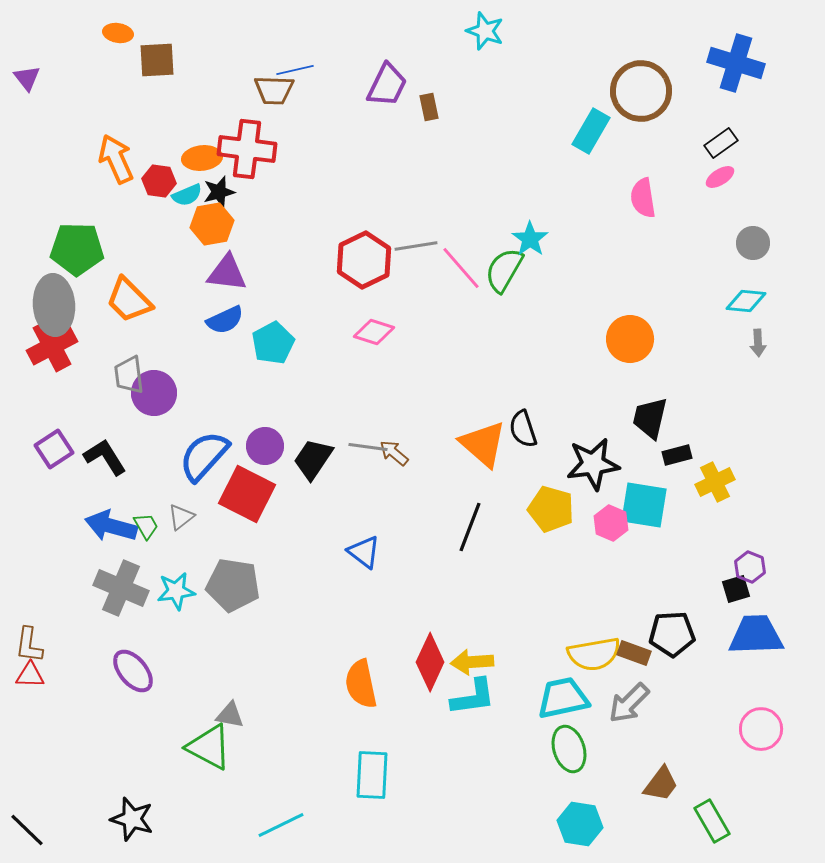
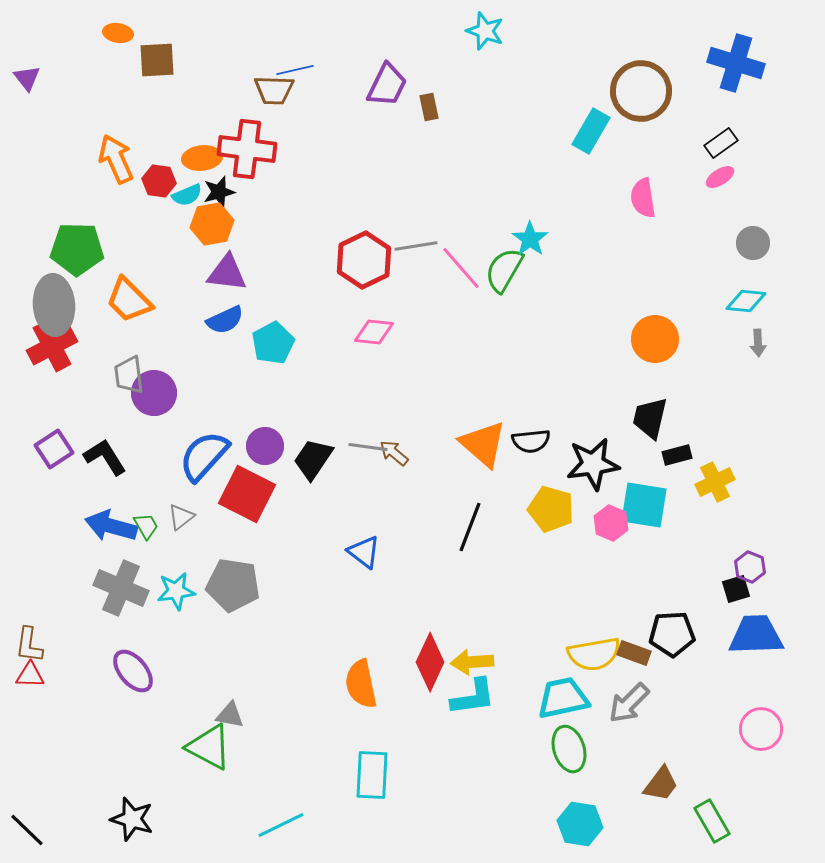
pink diamond at (374, 332): rotated 12 degrees counterclockwise
orange circle at (630, 339): moved 25 px right
black semicircle at (523, 429): moved 8 px right, 12 px down; rotated 78 degrees counterclockwise
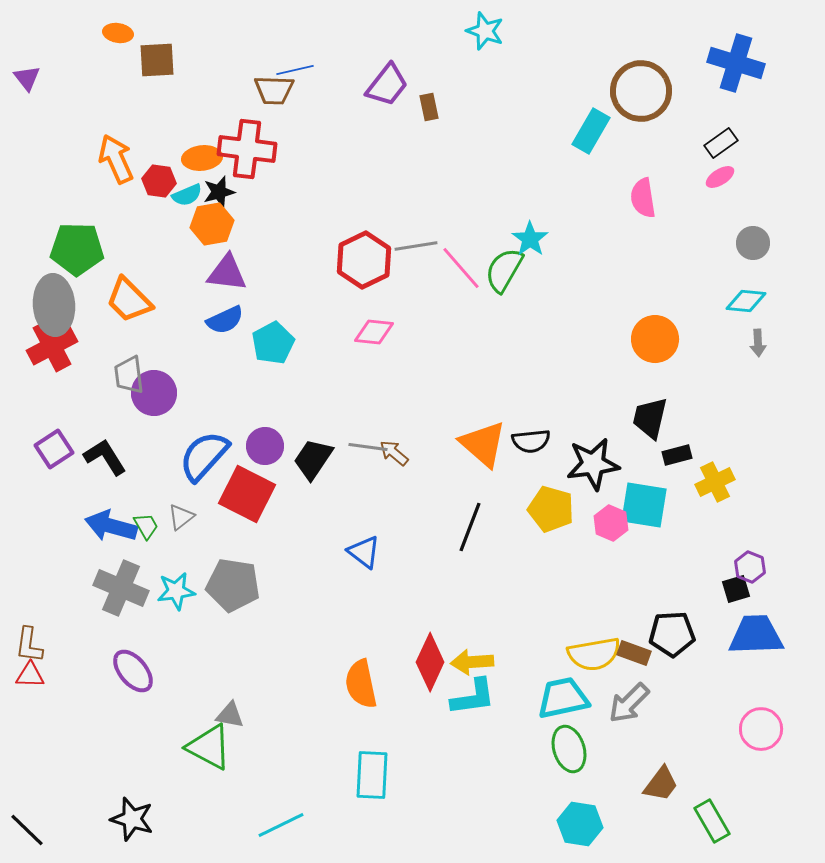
purple trapezoid at (387, 85): rotated 12 degrees clockwise
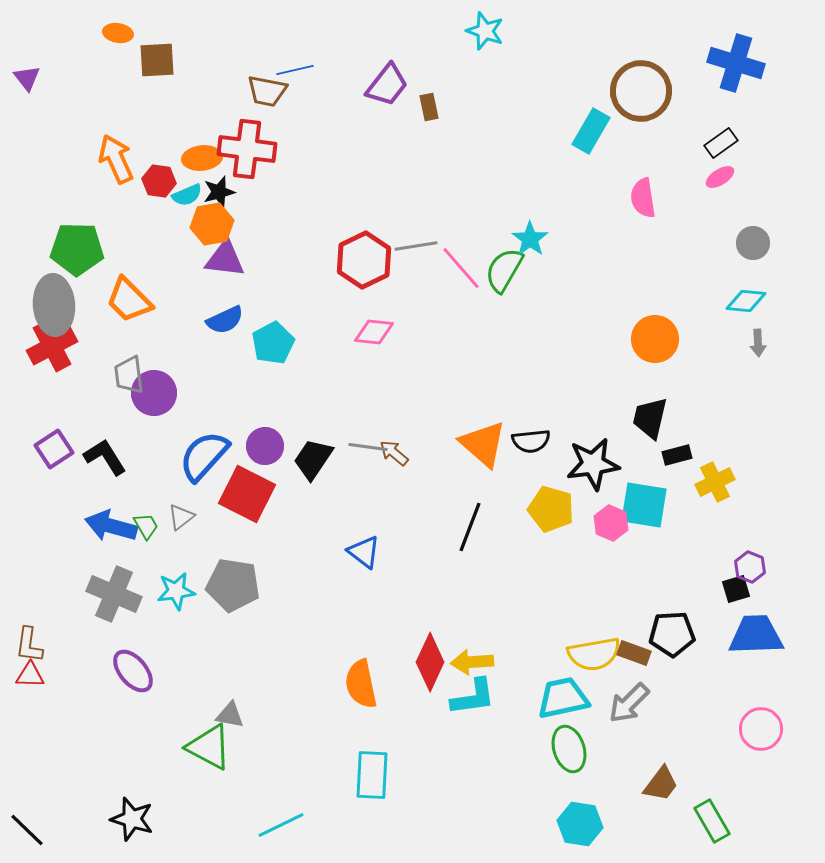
brown trapezoid at (274, 90): moved 7 px left, 1 px down; rotated 9 degrees clockwise
purple triangle at (227, 273): moved 2 px left, 14 px up
gray cross at (121, 588): moved 7 px left, 6 px down
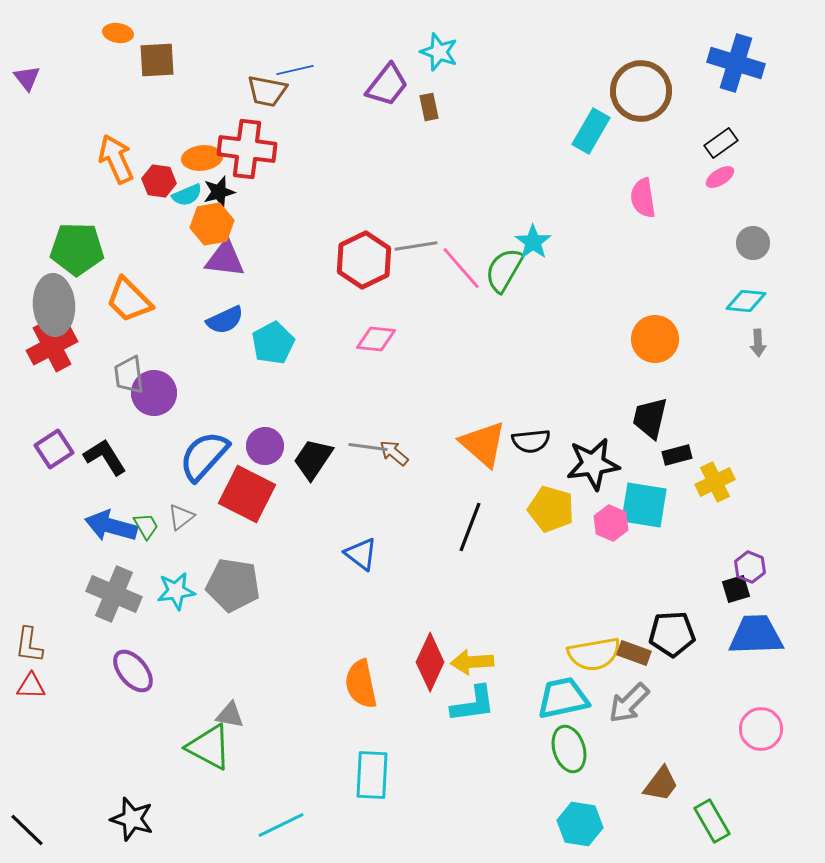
cyan star at (485, 31): moved 46 px left, 21 px down
cyan star at (530, 239): moved 3 px right, 3 px down
pink diamond at (374, 332): moved 2 px right, 7 px down
blue triangle at (364, 552): moved 3 px left, 2 px down
red triangle at (30, 675): moved 1 px right, 11 px down
cyan L-shape at (473, 697): moved 7 px down
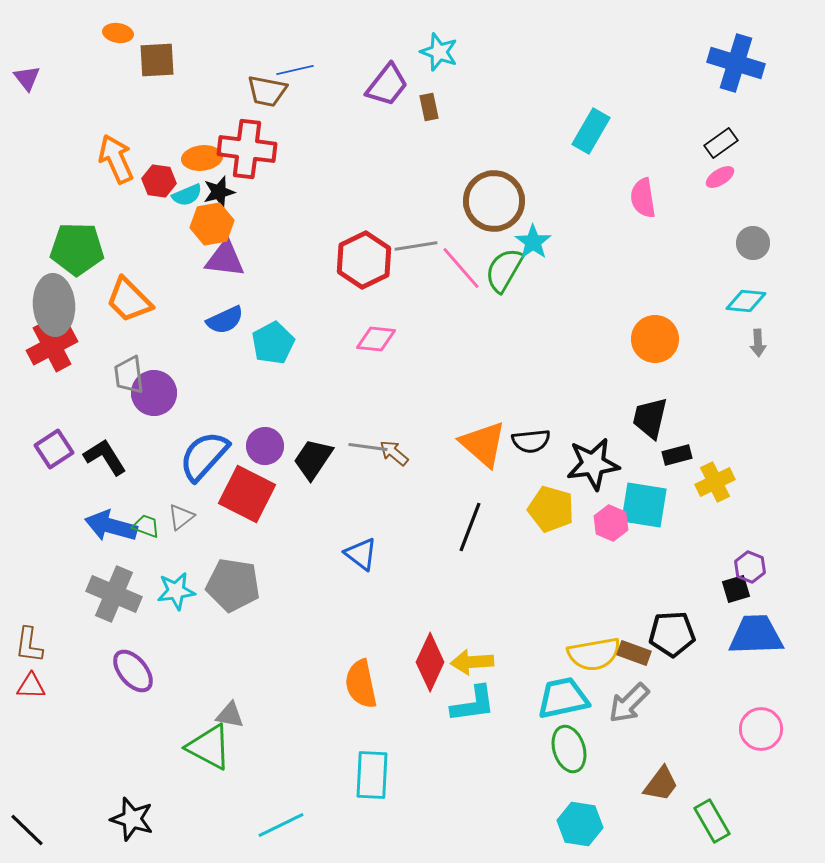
brown circle at (641, 91): moved 147 px left, 110 px down
green trapezoid at (146, 526): rotated 40 degrees counterclockwise
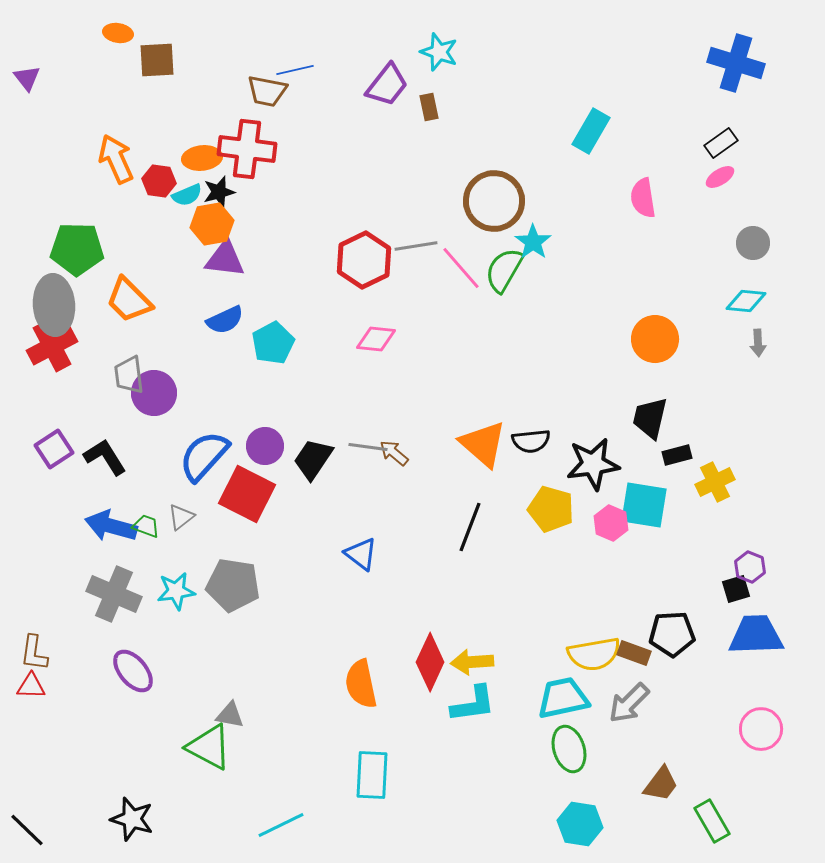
brown L-shape at (29, 645): moved 5 px right, 8 px down
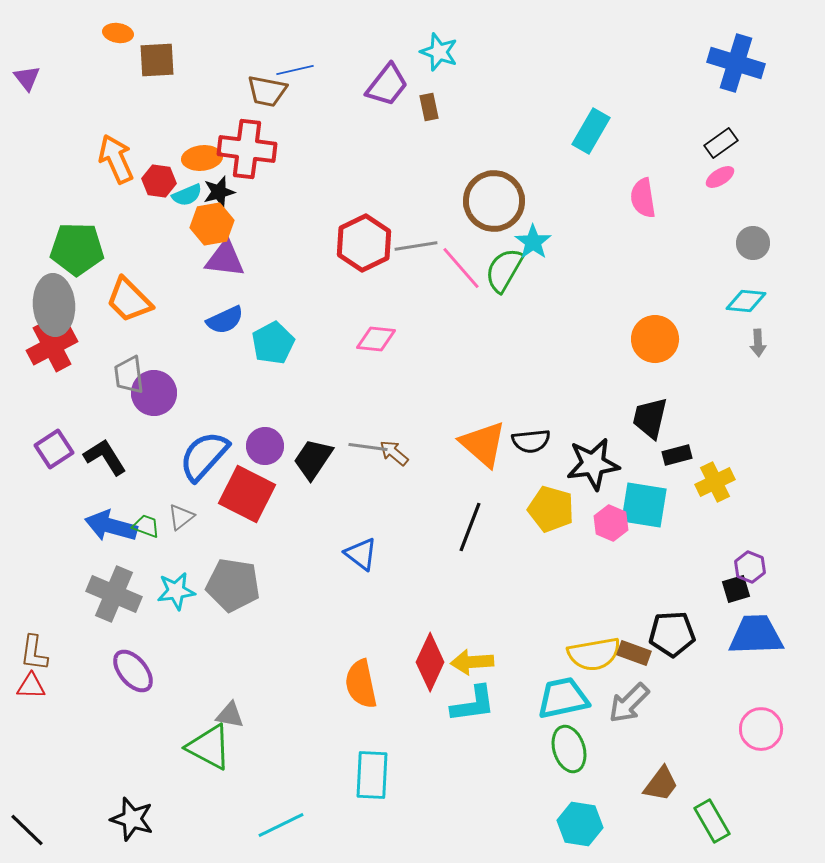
red hexagon at (364, 260): moved 17 px up
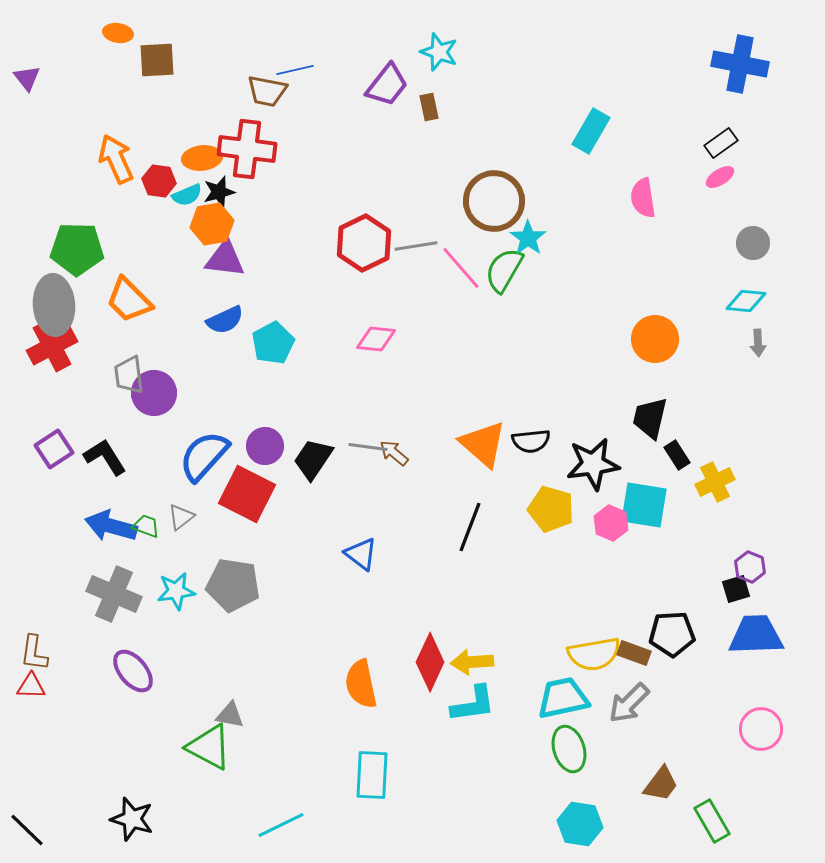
blue cross at (736, 63): moved 4 px right, 1 px down; rotated 6 degrees counterclockwise
cyan star at (533, 242): moved 5 px left, 4 px up
black rectangle at (677, 455): rotated 72 degrees clockwise
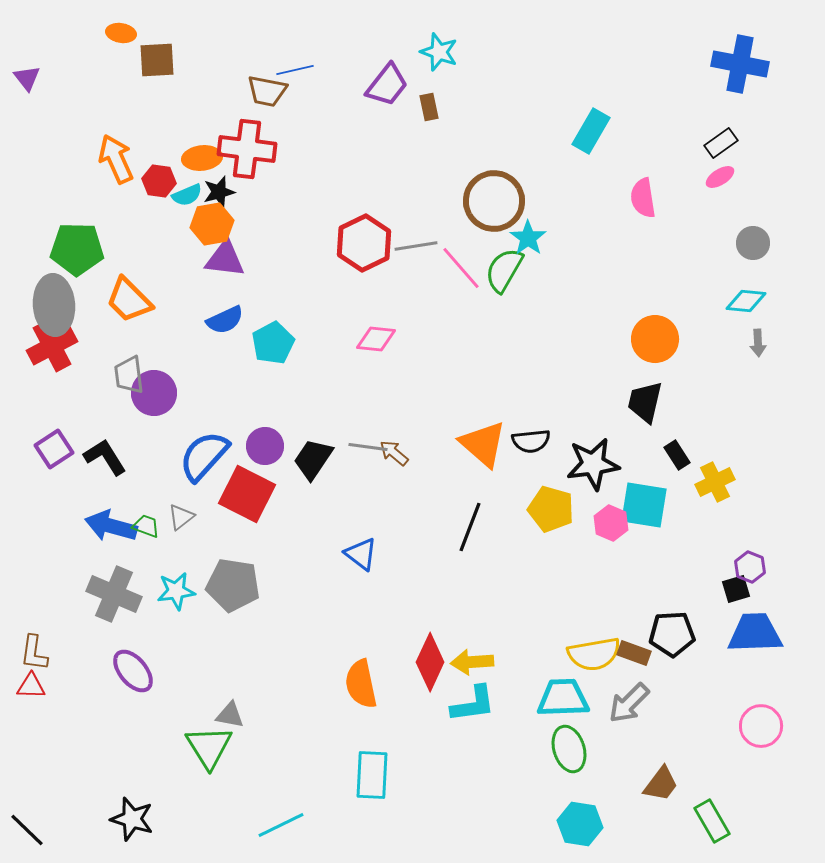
orange ellipse at (118, 33): moved 3 px right
black trapezoid at (650, 418): moved 5 px left, 16 px up
blue trapezoid at (756, 635): moved 1 px left, 2 px up
cyan trapezoid at (563, 698): rotated 10 degrees clockwise
pink circle at (761, 729): moved 3 px up
green triangle at (209, 747): rotated 30 degrees clockwise
